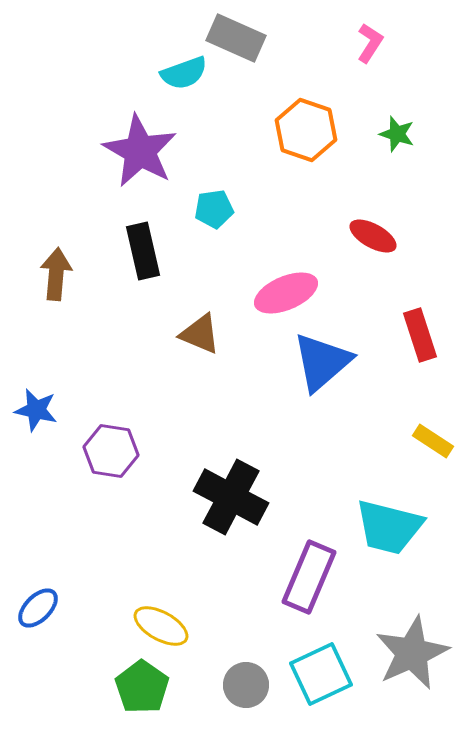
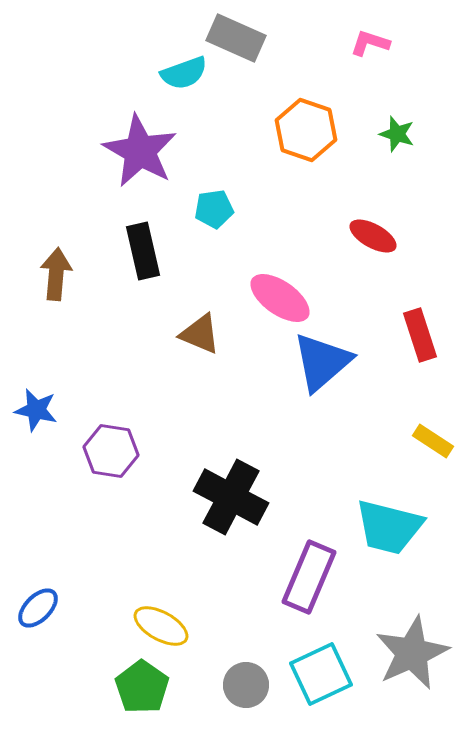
pink L-shape: rotated 105 degrees counterclockwise
pink ellipse: moved 6 px left, 5 px down; rotated 58 degrees clockwise
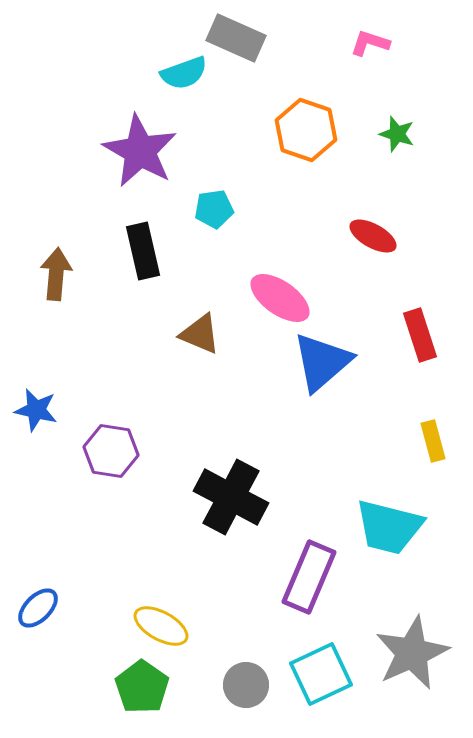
yellow rectangle: rotated 42 degrees clockwise
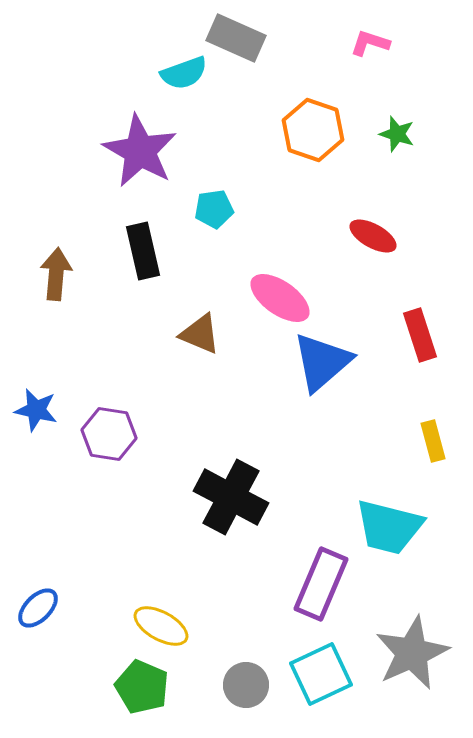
orange hexagon: moved 7 px right
purple hexagon: moved 2 px left, 17 px up
purple rectangle: moved 12 px right, 7 px down
green pentagon: rotated 12 degrees counterclockwise
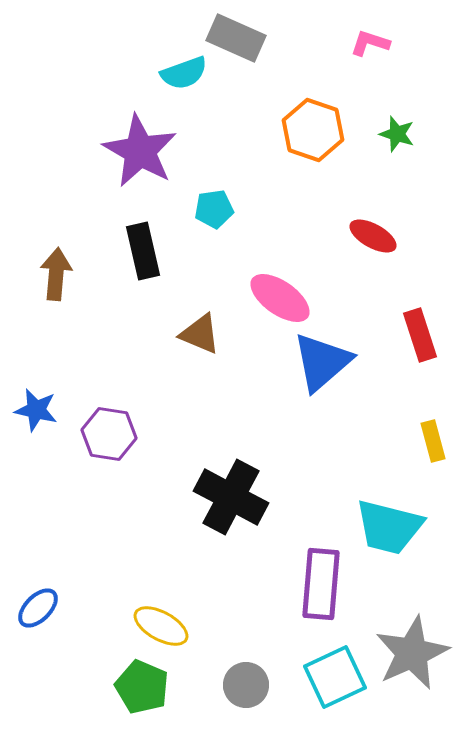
purple rectangle: rotated 18 degrees counterclockwise
cyan square: moved 14 px right, 3 px down
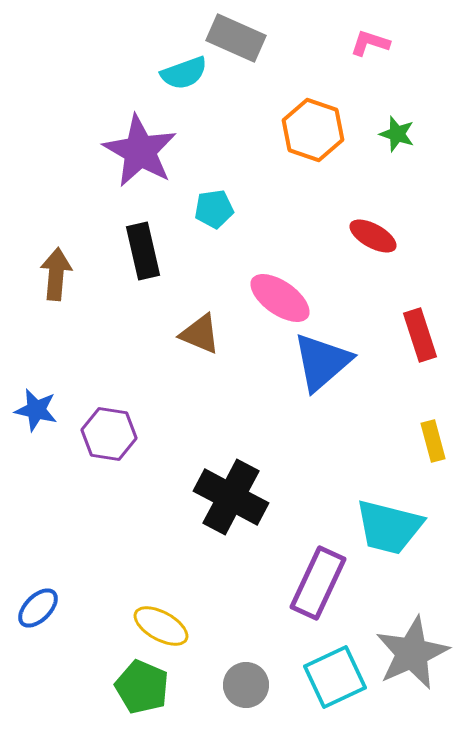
purple rectangle: moved 3 px left, 1 px up; rotated 20 degrees clockwise
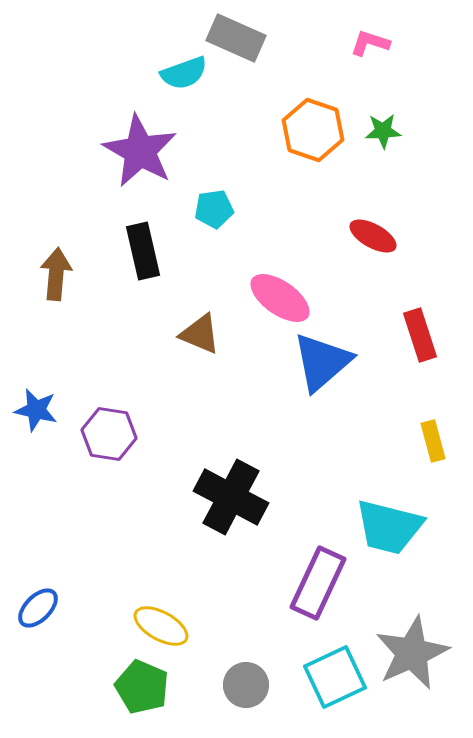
green star: moved 14 px left, 3 px up; rotated 21 degrees counterclockwise
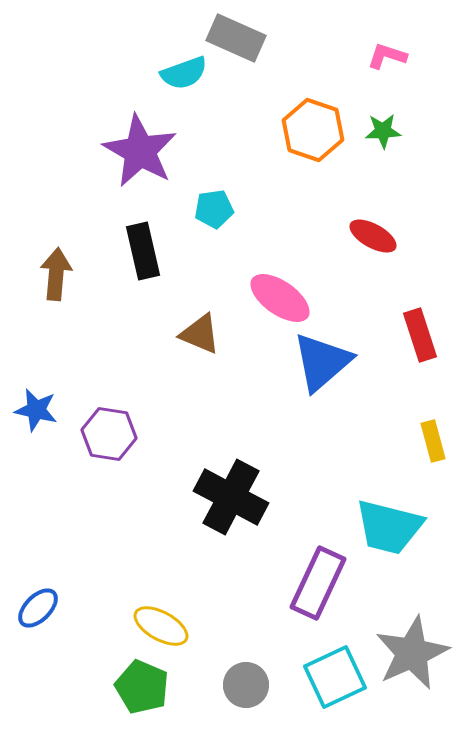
pink L-shape: moved 17 px right, 13 px down
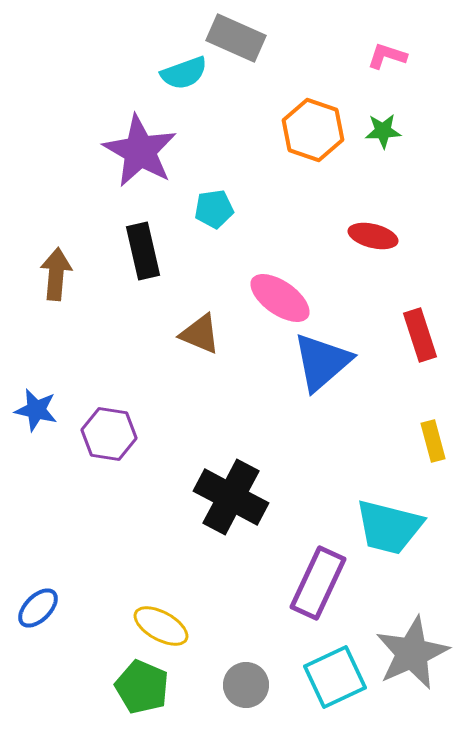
red ellipse: rotated 15 degrees counterclockwise
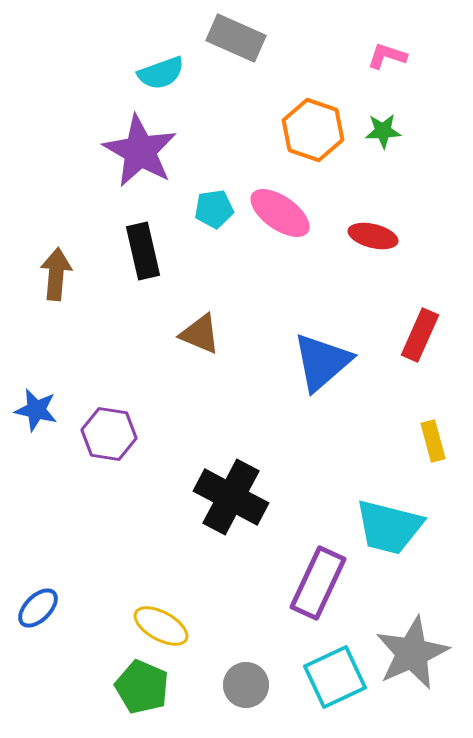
cyan semicircle: moved 23 px left
pink ellipse: moved 85 px up
red rectangle: rotated 42 degrees clockwise
